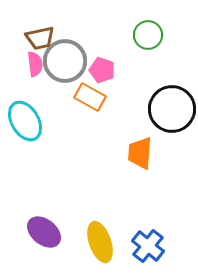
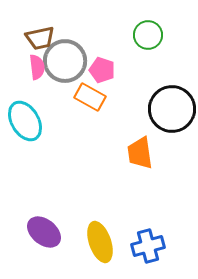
pink semicircle: moved 2 px right, 3 px down
orange trapezoid: rotated 12 degrees counterclockwise
blue cross: rotated 36 degrees clockwise
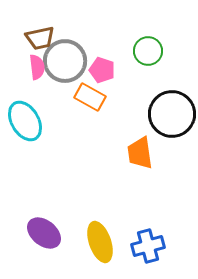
green circle: moved 16 px down
black circle: moved 5 px down
purple ellipse: moved 1 px down
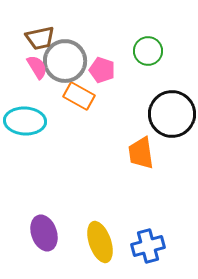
pink semicircle: rotated 25 degrees counterclockwise
orange rectangle: moved 11 px left, 1 px up
cyan ellipse: rotated 57 degrees counterclockwise
orange trapezoid: moved 1 px right
purple ellipse: rotated 32 degrees clockwise
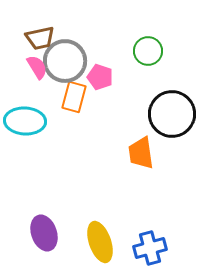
pink pentagon: moved 2 px left, 7 px down
orange rectangle: moved 5 px left, 1 px down; rotated 76 degrees clockwise
blue cross: moved 2 px right, 2 px down
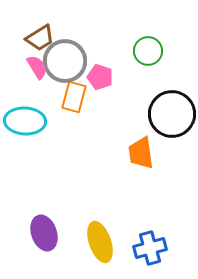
brown trapezoid: rotated 20 degrees counterclockwise
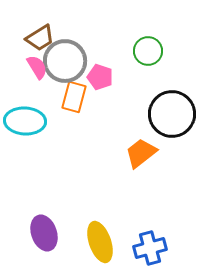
orange trapezoid: rotated 60 degrees clockwise
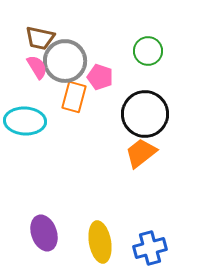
brown trapezoid: rotated 44 degrees clockwise
black circle: moved 27 px left
yellow ellipse: rotated 9 degrees clockwise
